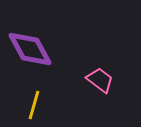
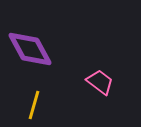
pink trapezoid: moved 2 px down
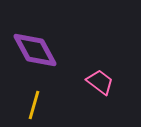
purple diamond: moved 5 px right, 1 px down
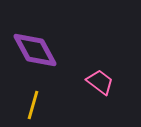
yellow line: moved 1 px left
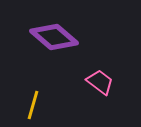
purple diamond: moved 19 px right, 13 px up; rotated 21 degrees counterclockwise
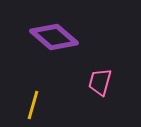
pink trapezoid: rotated 112 degrees counterclockwise
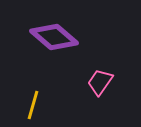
pink trapezoid: rotated 20 degrees clockwise
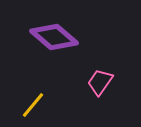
yellow line: rotated 24 degrees clockwise
